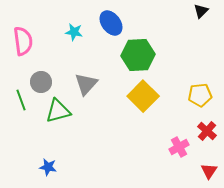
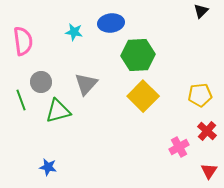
blue ellipse: rotated 60 degrees counterclockwise
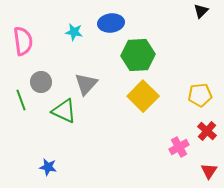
green triangle: moved 6 px right; rotated 40 degrees clockwise
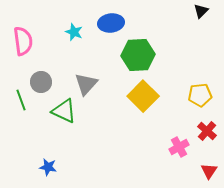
cyan star: rotated 12 degrees clockwise
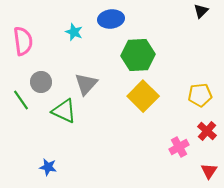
blue ellipse: moved 4 px up
green line: rotated 15 degrees counterclockwise
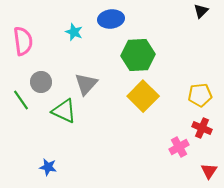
red cross: moved 5 px left, 3 px up; rotated 18 degrees counterclockwise
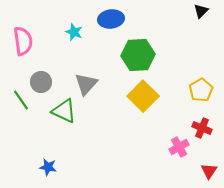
yellow pentagon: moved 1 px right, 5 px up; rotated 25 degrees counterclockwise
